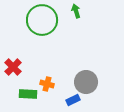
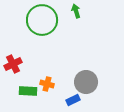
red cross: moved 3 px up; rotated 18 degrees clockwise
green rectangle: moved 3 px up
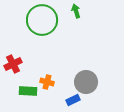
orange cross: moved 2 px up
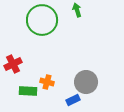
green arrow: moved 1 px right, 1 px up
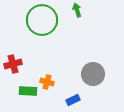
red cross: rotated 12 degrees clockwise
gray circle: moved 7 px right, 8 px up
